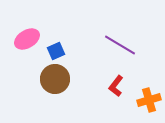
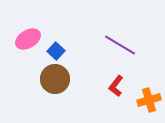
pink ellipse: moved 1 px right
blue square: rotated 24 degrees counterclockwise
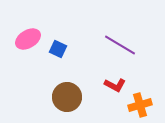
blue square: moved 2 px right, 2 px up; rotated 18 degrees counterclockwise
brown circle: moved 12 px right, 18 px down
red L-shape: moved 1 px left, 1 px up; rotated 100 degrees counterclockwise
orange cross: moved 9 px left, 5 px down
